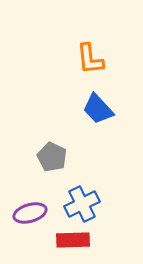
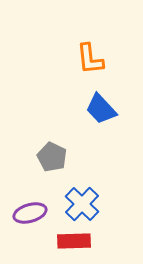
blue trapezoid: moved 3 px right
blue cross: rotated 20 degrees counterclockwise
red rectangle: moved 1 px right, 1 px down
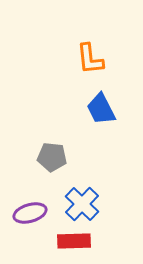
blue trapezoid: rotated 16 degrees clockwise
gray pentagon: rotated 20 degrees counterclockwise
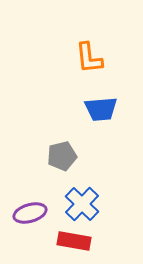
orange L-shape: moved 1 px left, 1 px up
blue trapezoid: rotated 68 degrees counterclockwise
gray pentagon: moved 10 px right, 1 px up; rotated 20 degrees counterclockwise
red rectangle: rotated 12 degrees clockwise
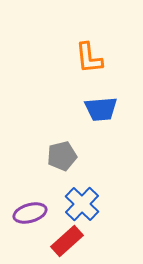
red rectangle: moved 7 px left; rotated 52 degrees counterclockwise
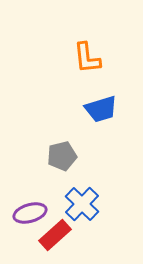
orange L-shape: moved 2 px left
blue trapezoid: rotated 12 degrees counterclockwise
red rectangle: moved 12 px left, 6 px up
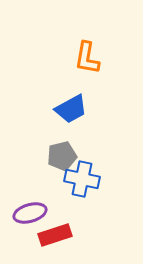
orange L-shape: rotated 16 degrees clockwise
blue trapezoid: moved 30 px left; rotated 12 degrees counterclockwise
blue cross: moved 25 px up; rotated 32 degrees counterclockwise
red rectangle: rotated 24 degrees clockwise
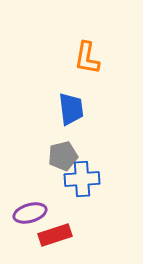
blue trapezoid: rotated 68 degrees counterclockwise
gray pentagon: moved 1 px right
blue cross: rotated 16 degrees counterclockwise
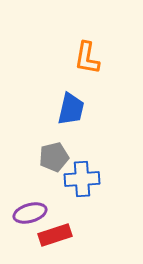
blue trapezoid: rotated 20 degrees clockwise
gray pentagon: moved 9 px left, 1 px down
